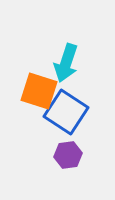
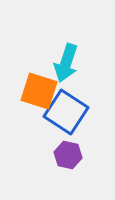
purple hexagon: rotated 20 degrees clockwise
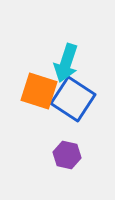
blue square: moved 7 px right, 13 px up
purple hexagon: moved 1 px left
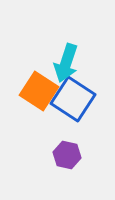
orange square: rotated 15 degrees clockwise
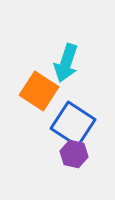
blue square: moved 25 px down
purple hexagon: moved 7 px right, 1 px up
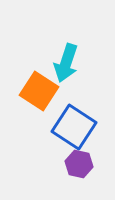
blue square: moved 1 px right, 3 px down
purple hexagon: moved 5 px right, 10 px down
